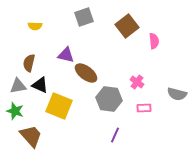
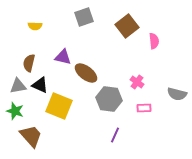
purple triangle: moved 3 px left, 2 px down
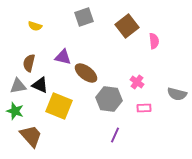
yellow semicircle: rotated 16 degrees clockwise
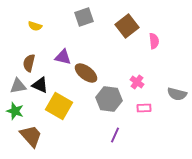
yellow square: rotated 8 degrees clockwise
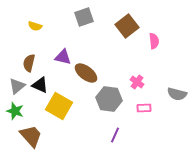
gray triangle: moved 1 px left; rotated 30 degrees counterclockwise
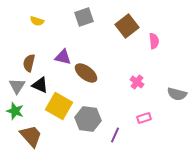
yellow semicircle: moved 2 px right, 5 px up
gray triangle: rotated 18 degrees counterclockwise
gray hexagon: moved 21 px left, 20 px down
pink rectangle: moved 10 px down; rotated 16 degrees counterclockwise
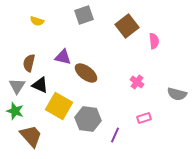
gray square: moved 2 px up
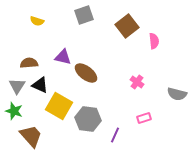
brown semicircle: rotated 72 degrees clockwise
green star: moved 1 px left
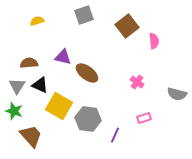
yellow semicircle: rotated 144 degrees clockwise
brown ellipse: moved 1 px right
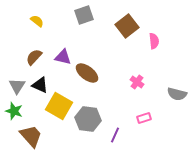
yellow semicircle: rotated 56 degrees clockwise
brown semicircle: moved 5 px right, 6 px up; rotated 42 degrees counterclockwise
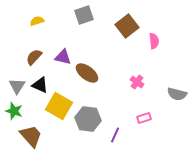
yellow semicircle: rotated 56 degrees counterclockwise
